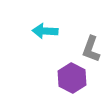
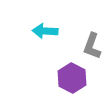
gray L-shape: moved 1 px right, 3 px up
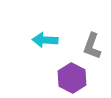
cyan arrow: moved 9 px down
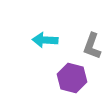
purple hexagon: rotated 12 degrees counterclockwise
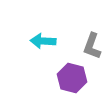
cyan arrow: moved 2 px left, 1 px down
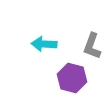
cyan arrow: moved 1 px right, 3 px down
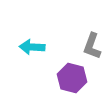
cyan arrow: moved 12 px left, 3 px down
